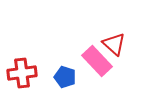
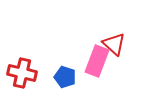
pink rectangle: rotated 64 degrees clockwise
red cross: rotated 20 degrees clockwise
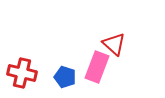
pink rectangle: moved 6 px down
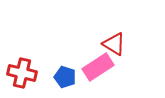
red triangle: rotated 10 degrees counterclockwise
pink rectangle: moved 1 px right; rotated 36 degrees clockwise
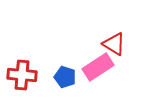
red cross: moved 2 px down; rotated 8 degrees counterclockwise
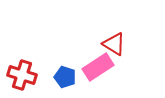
red cross: rotated 12 degrees clockwise
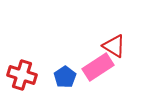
red triangle: moved 2 px down
blue pentagon: rotated 20 degrees clockwise
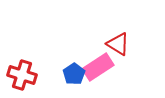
red triangle: moved 4 px right, 2 px up
blue pentagon: moved 9 px right, 3 px up
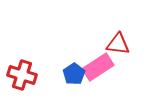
red triangle: rotated 25 degrees counterclockwise
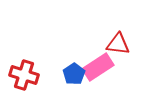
red cross: moved 2 px right
